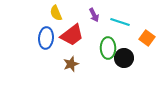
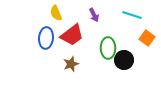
cyan line: moved 12 px right, 7 px up
black circle: moved 2 px down
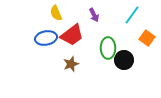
cyan line: rotated 72 degrees counterclockwise
blue ellipse: rotated 75 degrees clockwise
